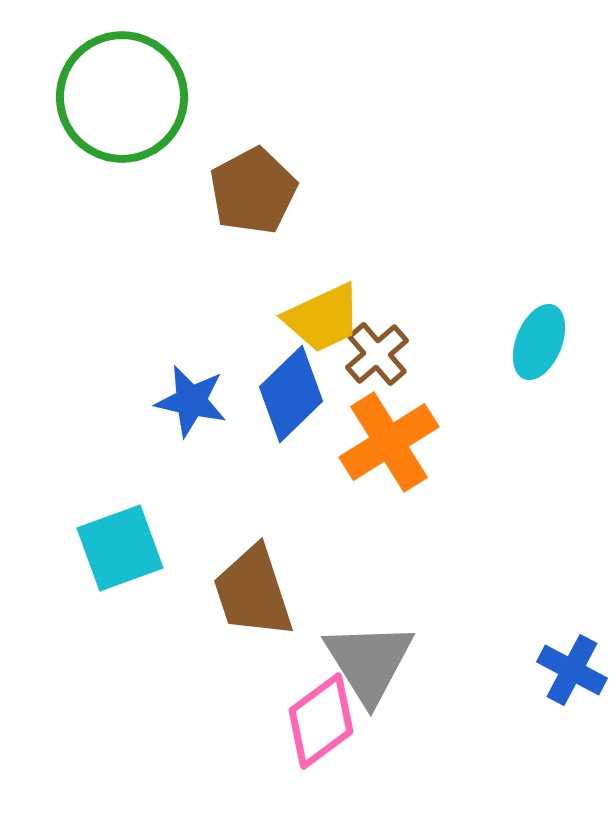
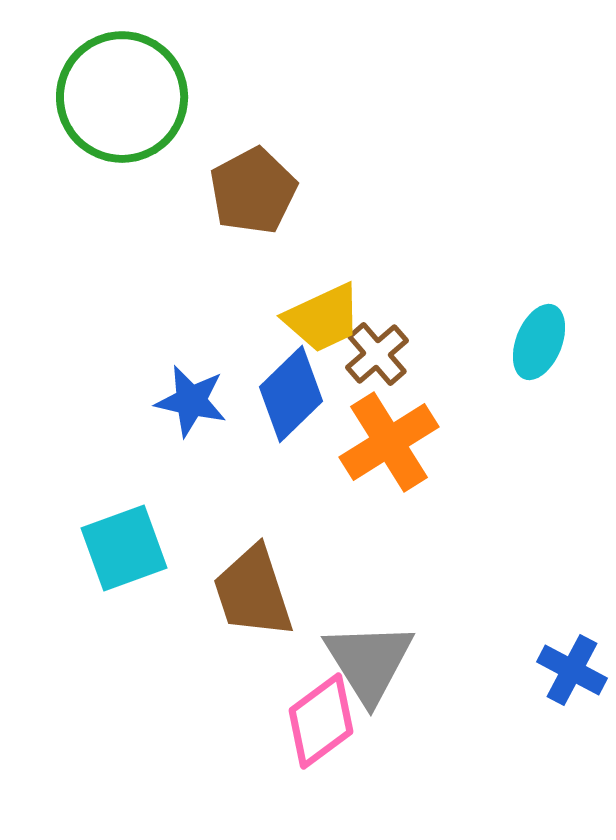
cyan square: moved 4 px right
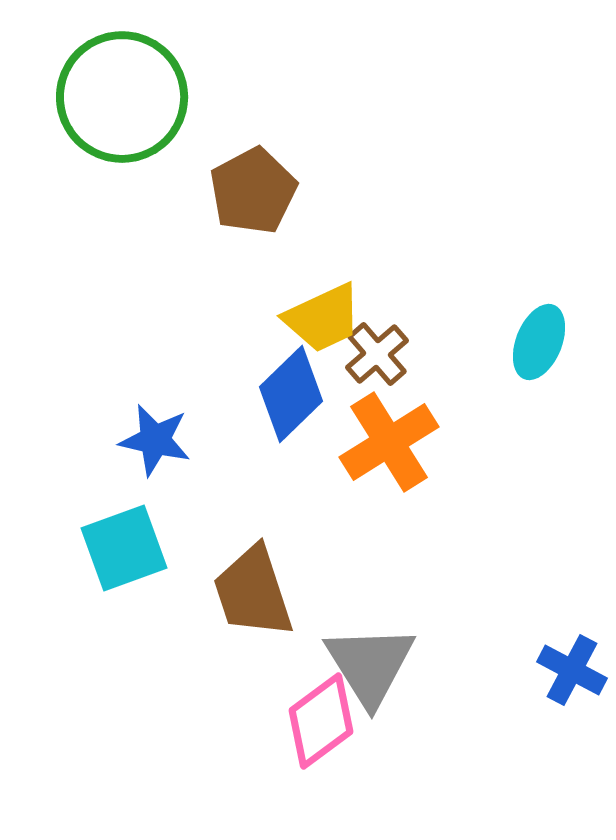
blue star: moved 36 px left, 39 px down
gray triangle: moved 1 px right, 3 px down
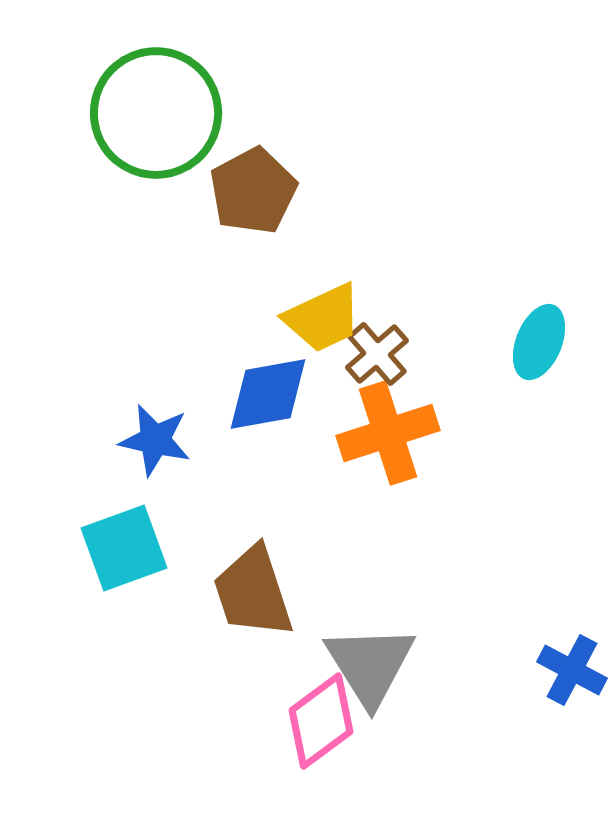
green circle: moved 34 px right, 16 px down
blue diamond: moved 23 px left; rotated 34 degrees clockwise
orange cross: moved 1 px left, 9 px up; rotated 14 degrees clockwise
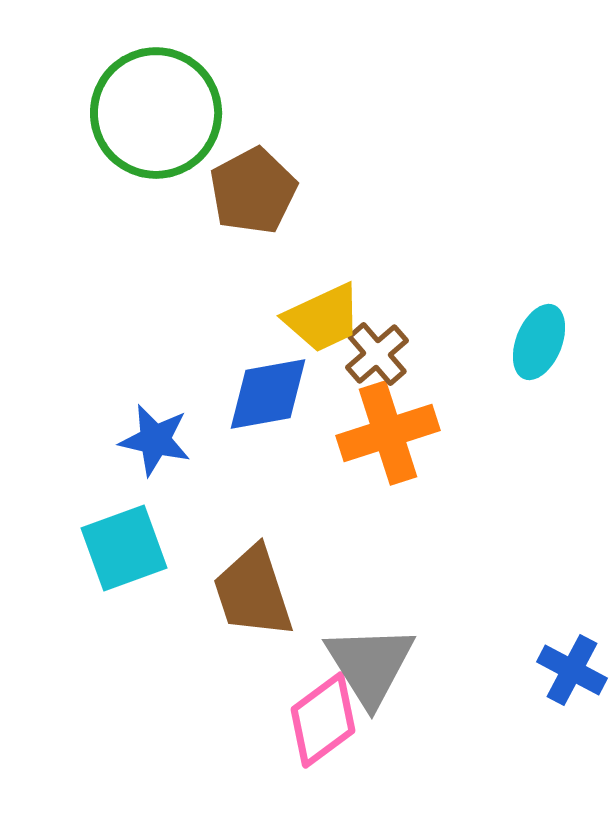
pink diamond: moved 2 px right, 1 px up
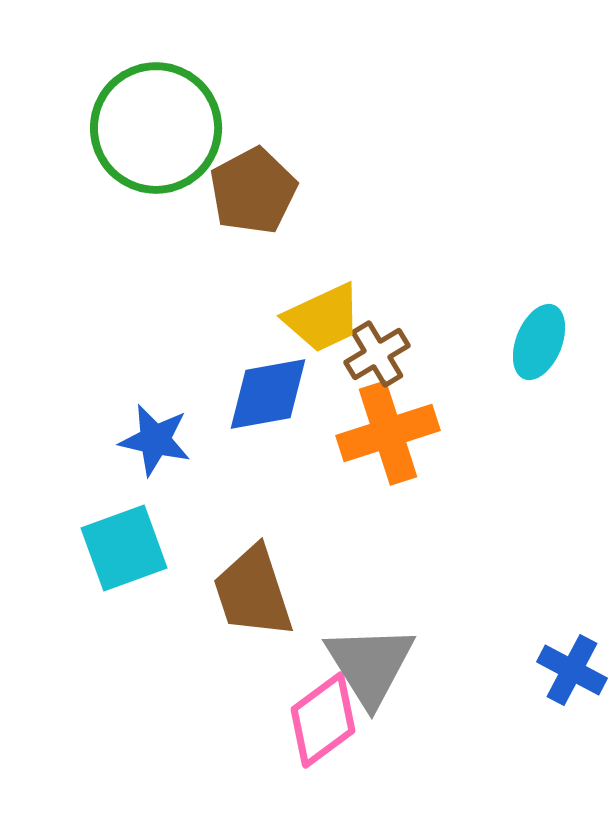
green circle: moved 15 px down
brown cross: rotated 10 degrees clockwise
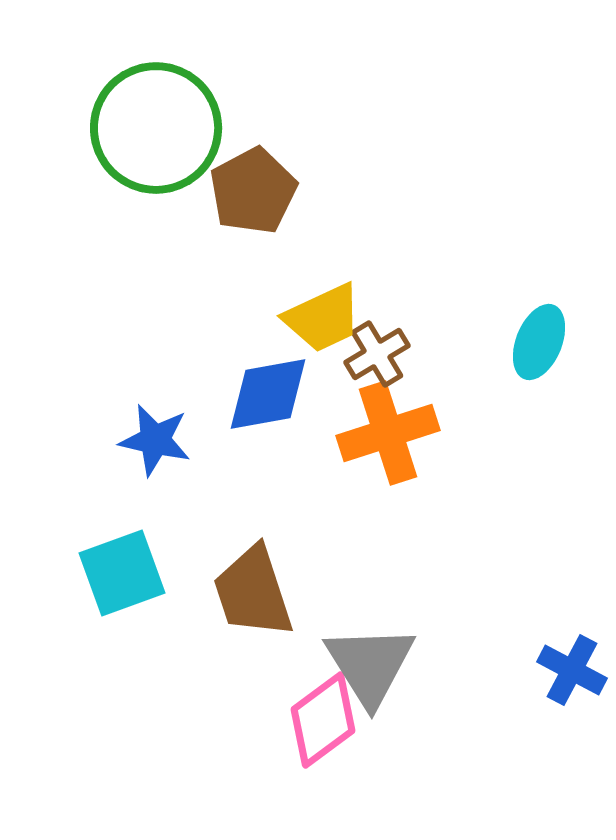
cyan square: moved 2 px left, 25 px down
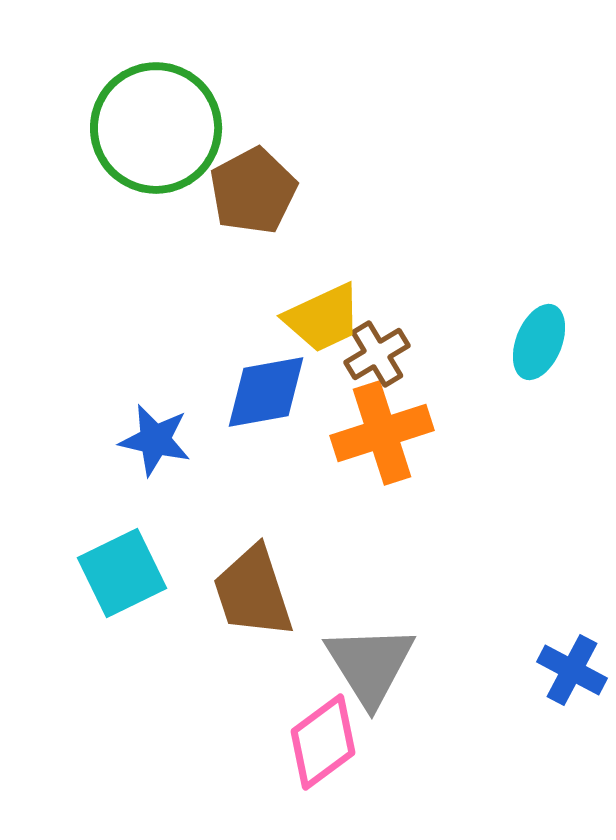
blue diamond: moved 2 px left, 2 px up
orange cross: moved 6 px left
cyan square: rotated 6 degrees counterclockwise
pink diamond: moved 22 px down
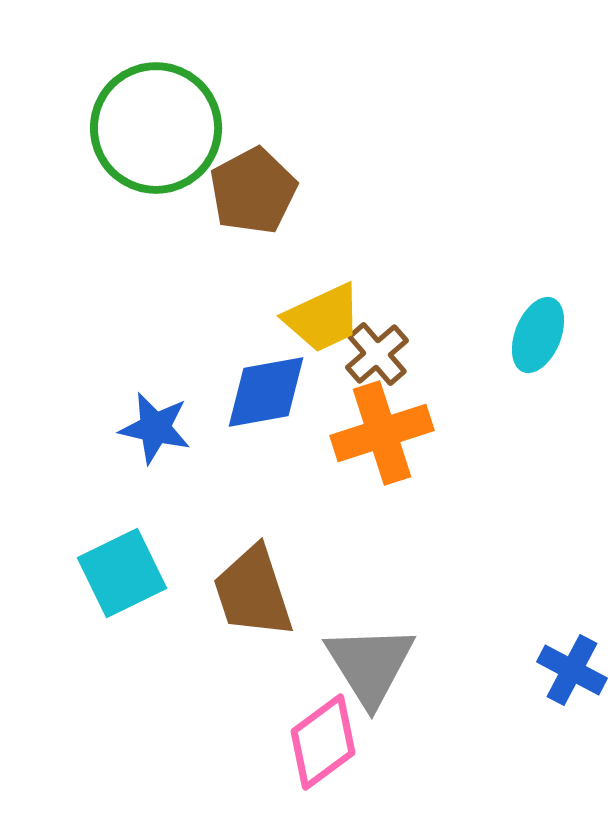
cyan ellipse: moved 1 px left, 7 px up
brown cross: rotated 10 degrees counterclockwise
blue star: moved 12 px up
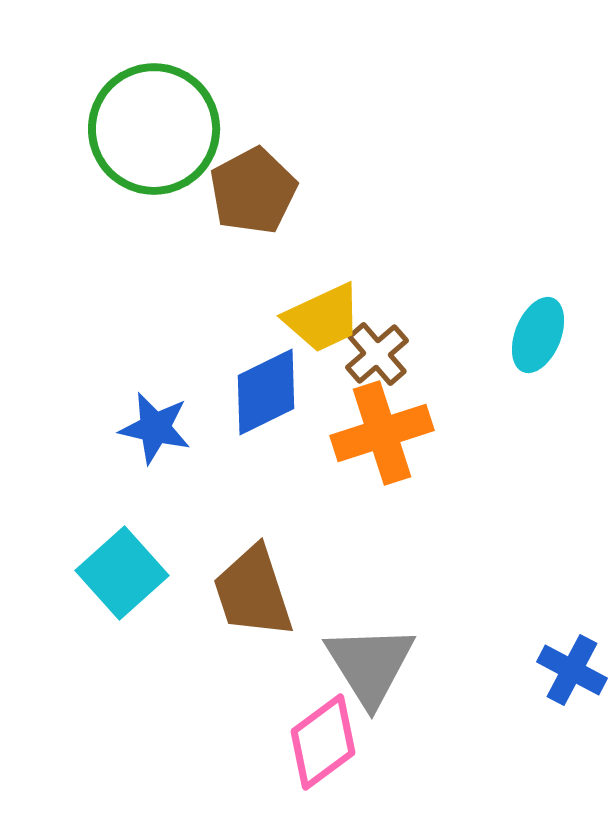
green circle: moved 2 px left, 1 px down
blue diamond: rotated 16 degrees counterclockwise
cyan square: rotated 16 degrees counterclockwise
